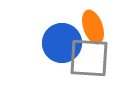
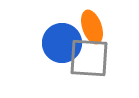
orange ellipse: moved 1 px left
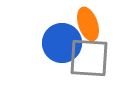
orange ellipse: moved 4 px left, 3 px up
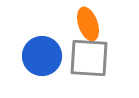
blue circle: moved 20 px left, 13 px down
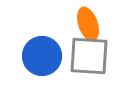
gray square: moved 2 px up
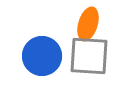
orange ellipse: rotated 36 degrees clockwise
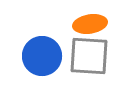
orange ellipse: moved 2 px right; rotated 64 degrees clockwise
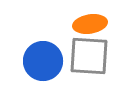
blue circle: moved 1 px right, 5 px down
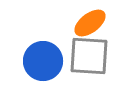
orange ellipse: moved 1 px up; rotated 28 degrees counterclockwise
